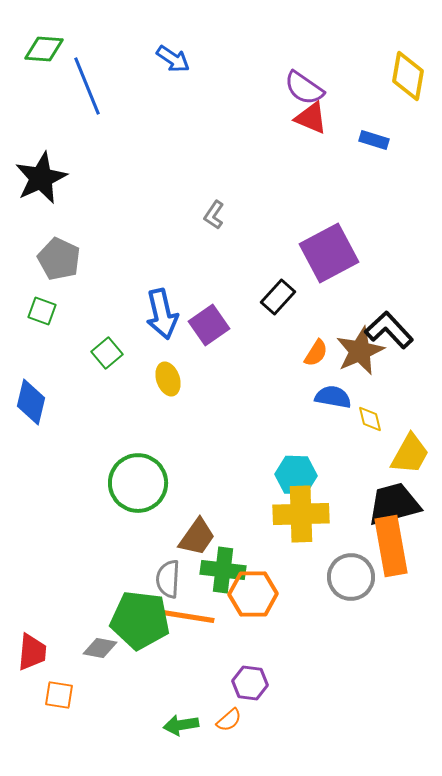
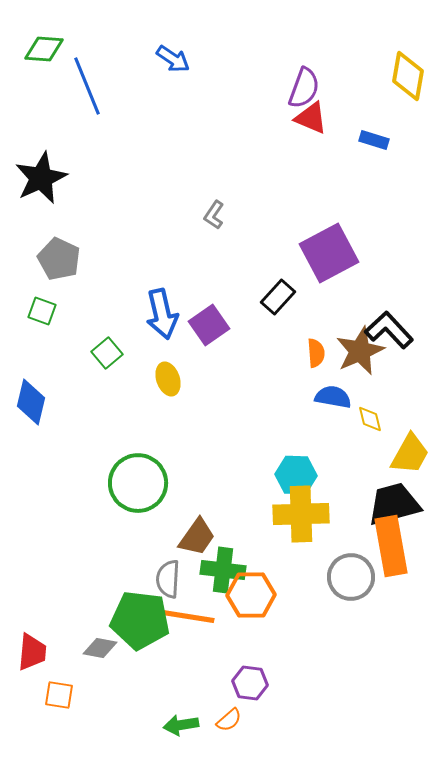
purple semicircle at (304, 88): rotated 105 degrees counterclockwise
orange semicircle at (316, 353): rotated 36 degrees counterclockwise
orange hexagon at (253, 594): moved 2 px left, 1 px down
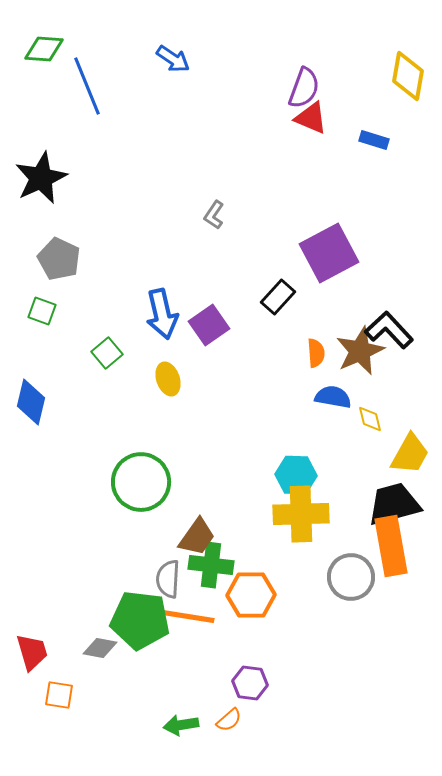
green circle at (138, 483): moved 3 px right, 1 px up
green cross at (223, 570): moved 12 px left, 5 px up
red trapezoid at (32, 652): rotated 21 degrees counterclockwise
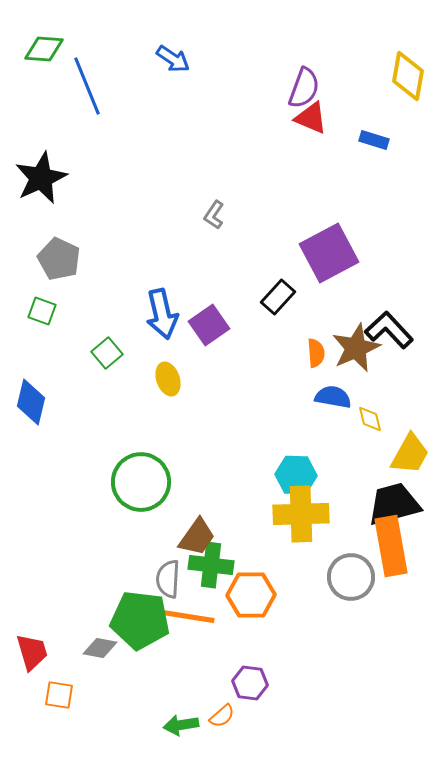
brown star at (360, 351): moved 4 px left, 3 px up
orange semicircle at (229, 720): moved 7 px left, 4 px up
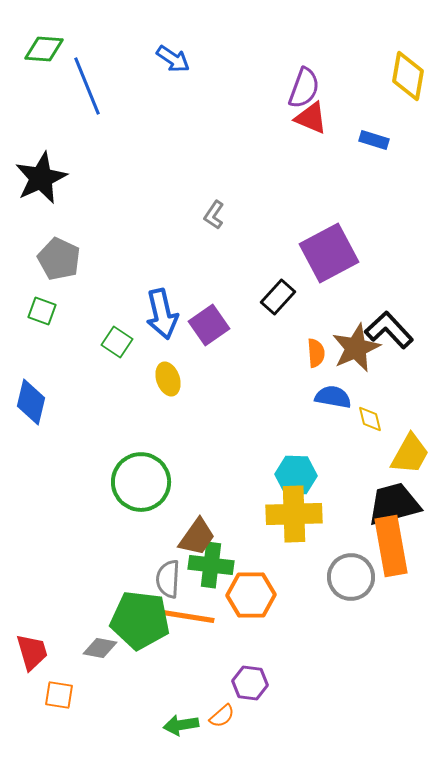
green square at (107, 353): moved 10 px right, 11 px up; rotated 16 degrees counterclockwise
yellow cross at (301, 514): moved 7 px left
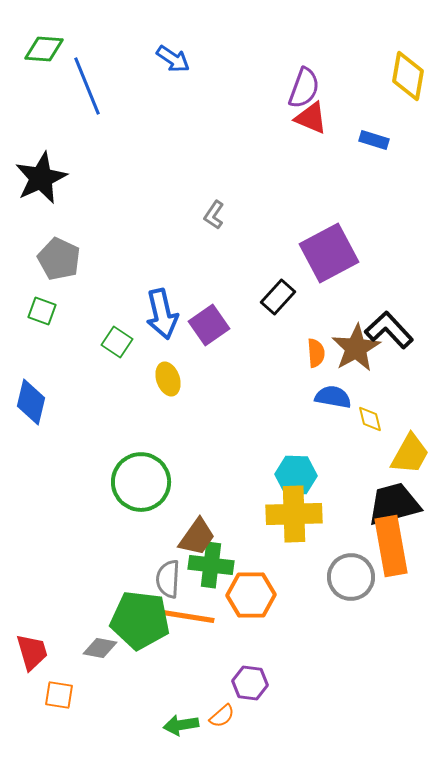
brown star at (356, 348): rotated 6 degrees counterclockwise
